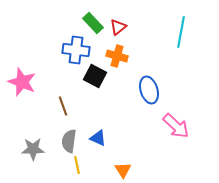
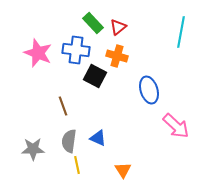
pink star: moved 16 px right, 29 px up
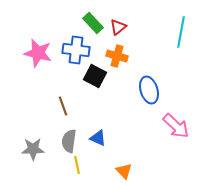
pink star: rotated 8 degrees counterclockwise
orange triangle: moved 1 px right, 1 px down; rotated 12 degrees counterclockwise
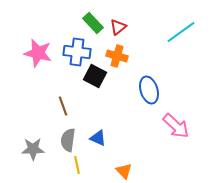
cyan line: rotated 44 degrees clockwise
blue cross: moved 1 px right, 2 px down
gray semicircle: moved 1 px left, 1 px up
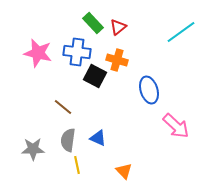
orange cross: moved 4 px down
brown line: moved 1 px down; rotated 30 degrees counterclockwise
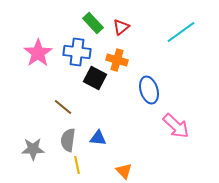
red triangle: moved 3 px right
pink star: rotated 24 degrees clockwise
black square: moved 2 px down
blue triangle: rotated 18 degrees counterclockwise
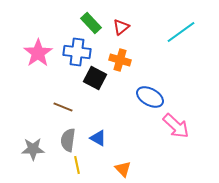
green rectangle: moved 2 px left
orange cross: moved 3 px right
blue ellipse: moved 1 px right, 7 px down; rotated 44 degrees counterclockwise
brown line: rotated 18 degrees counterclockwise
blue triangle: rotated 24 degrees clockwise
orange triangle: moved 1 px left, 2 px up
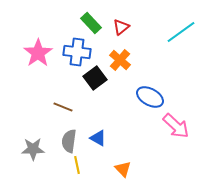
orange cross: rotated 25 degrees clockwise
black square: rotated 25 degrees clockwise
gray semicircle: moved 1 px right, 1 px down
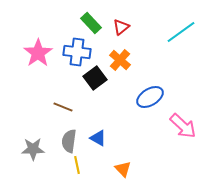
blue ellipse: rotated 60 degrees counterclockwise
pink arrow: moved 7 px right
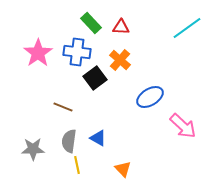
red triangle: rotated 42 degrees clockwise
cyan line: moved 6 px right, 4 px up
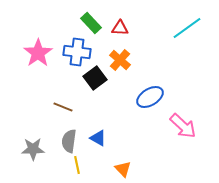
red triangle: moved 1 px left, 1 px down
